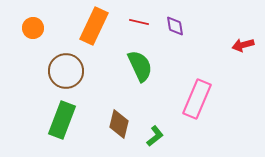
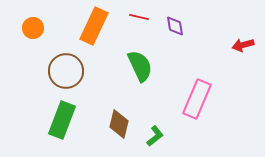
red line: moved 5 px up
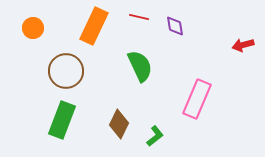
brown diamond: rotated 12 degrees clockwise
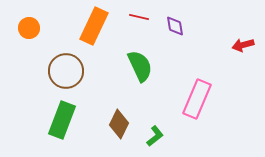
orange circle: moved 4 px left
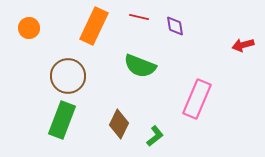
green semicircle: rotated 136 degrees clockwise
brown circle: moved 2 px right, 5 px down
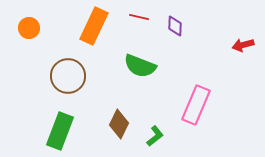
purple diamond: rotated 10 degrees clockwise
pink rectangle: moved 1 px left, 6 px down
green rectangle: moved 2 px left, 11 px down
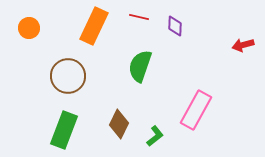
green semicircle: rotated 88 degrees clockwise
pink rectangle: moved 5 px down; rotated 6 degrees clockwise
green rectangle: moved 4 px right, 1 px up
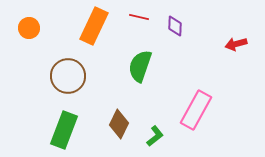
red arrow: moved 7 px left, 1 px up
